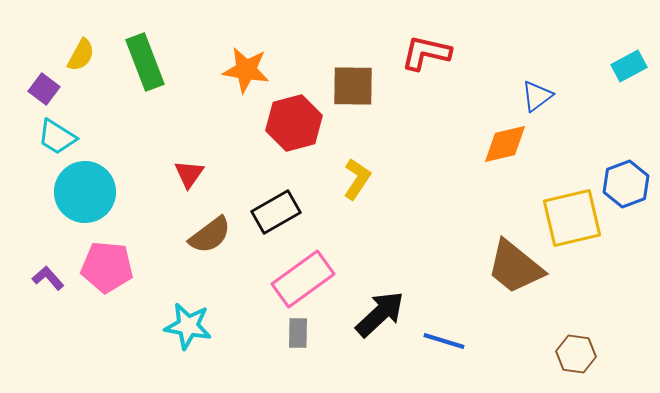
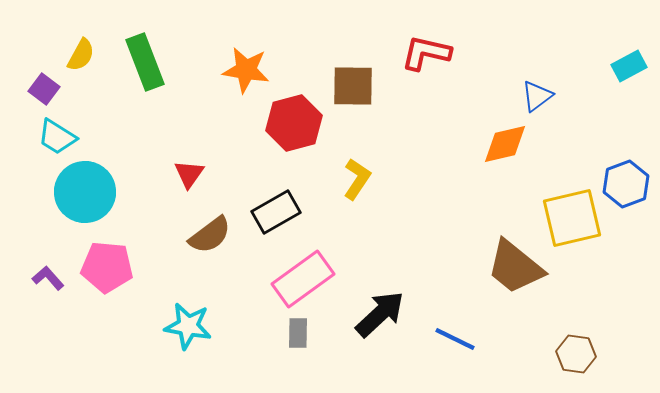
blue line: moved 11 px right, 2 px up; rotated 9 degrees clockwise
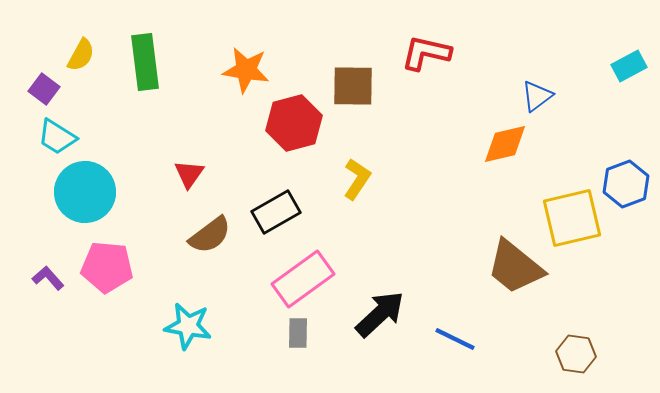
green rectangle: rotated 14 degrees clockwise
